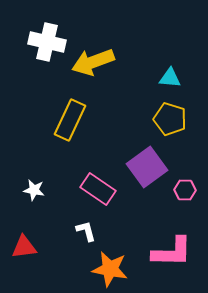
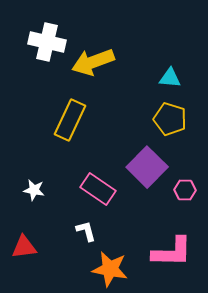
purple square: rotated 9 degrees counterclockwise
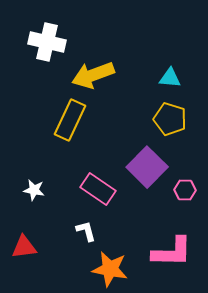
yellow arrow: moved 13 px down
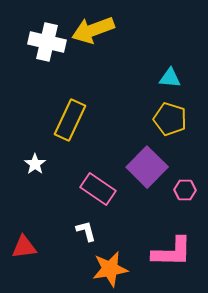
yellow arrow: moved 45 px up
white star: moved 1 px right, 26 px up; rotated 25 degrees clockwise
orange star: rotated 21 degrees counterclockwise
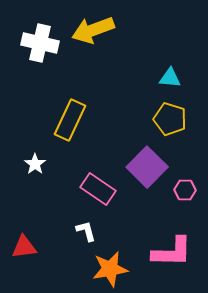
white cross: moved 7 px left, 1 px down
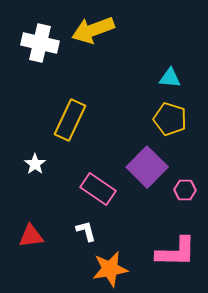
red triangle: moved 7 px right, 11 px up
pink L-shape: moved 4 px right
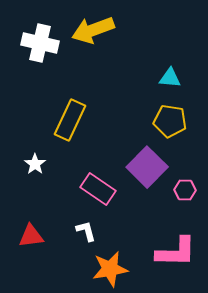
yellow pentagon: moved 2 px down; rotated 8 degrees counterclockwise
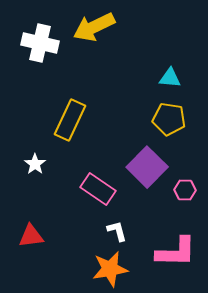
yellow arrow: moved 1 px right, 3 px up; rotated 6 degrees counterclockwise
yellow pentagon: moved 1 px left, 2 px up
white L-shape: moved 31 px right
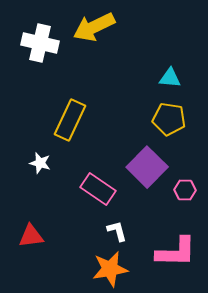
white star: moved 5 px right, 1 px up; rotated 20 degrees counterclockwise
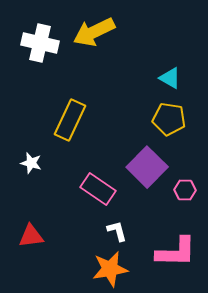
yellow arrow: moved 5 px down
cyan triangle: rotated 25 degrees clockwise
white star: moved 9 px left
